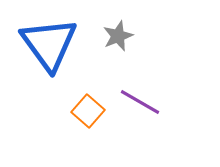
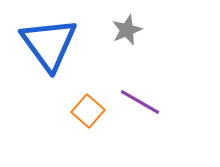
gray star: moved 9 px right, 6 px up
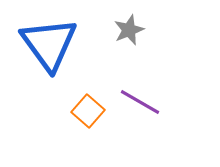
gray star: moved 2 px right
